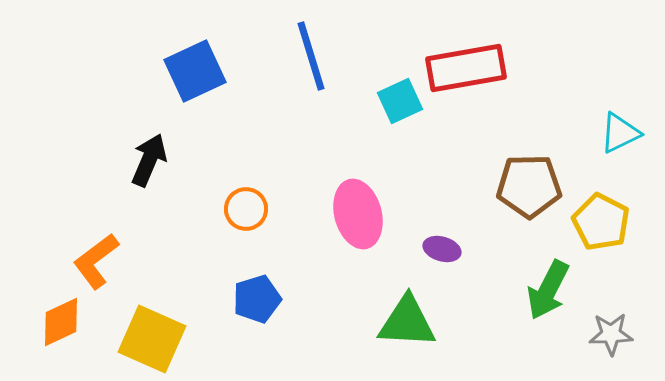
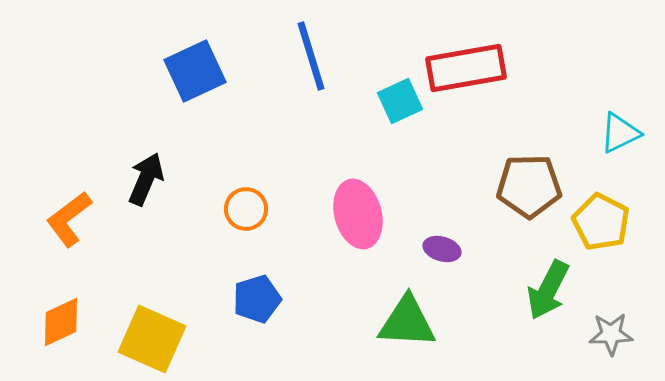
black arrow: moved 3 px left, 19 px down
orange L-shape: moved 27 px left, 42 px up
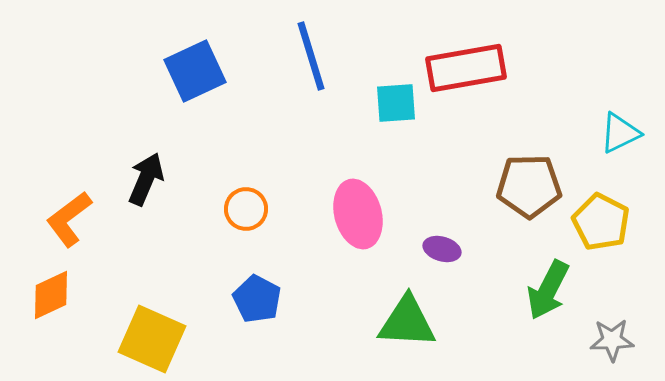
cyan square: moved 4 px left, 2 px down; rotated 21 degrees clockwise
blue pentagon: rotated 27 degrees counterclockwise
orange diamond: moved 10 px left, 27 px up
gray star: moved 1 px right, 6 px down
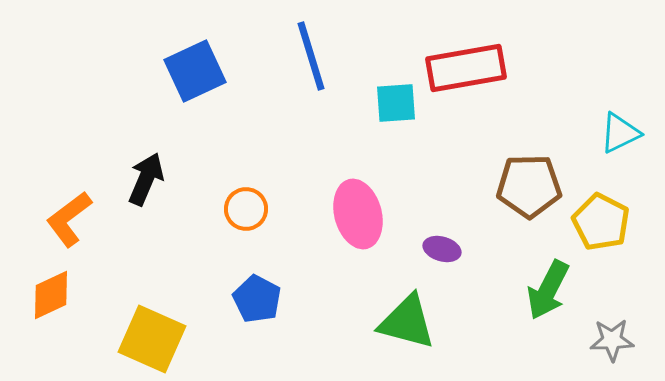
green triangle: rotated 12 degrees clockwise
